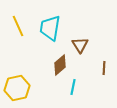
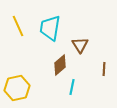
brown line: moved 1 px down
cyan line: moved 1 px left
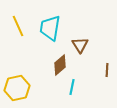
brown line: moved 3 px right, 1 px down
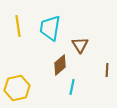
yellow line: rotated 15 degrees clockwise
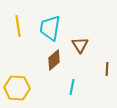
brown diamond: moved 6 px left, 5 px up
brown line: moved 1 px up
yellow hexagon: rotated 15 degrees clockwise
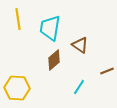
yellow line: moved 7 px up
brown triangle: rotated 24 degrees counterclockwise
brown line: moved 2 px down; rotated 64 degrees clockwise
cyan line: moved 7 px right; rotated 21 degrees clockwise
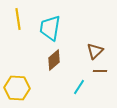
brown triangle: moved 15 px right, 6 px down; rotated 42 degrees clockwise
brown line: moved 7 px left; rotated 24 degrees clockwise
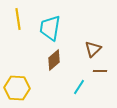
brown triangle: moved 2 px left, 2 px up
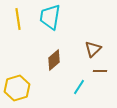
cyan trapezoid: moved 11 px up
yellow hexagon: rotated 20 degrees counterclockwise
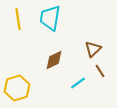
cyan trapezoid: moved 1 px down
brown diamond: rotated 15 degrees clockwise
brown line: rotated 56 degrees clockwise
cyan line: moved 1 px left, 4 px up; rotated 21 degrees clockwise
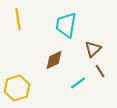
cyan trapezoid: moved 16 px right, 7 px down
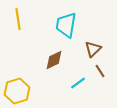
yellow hexagon: moved 3 px down
